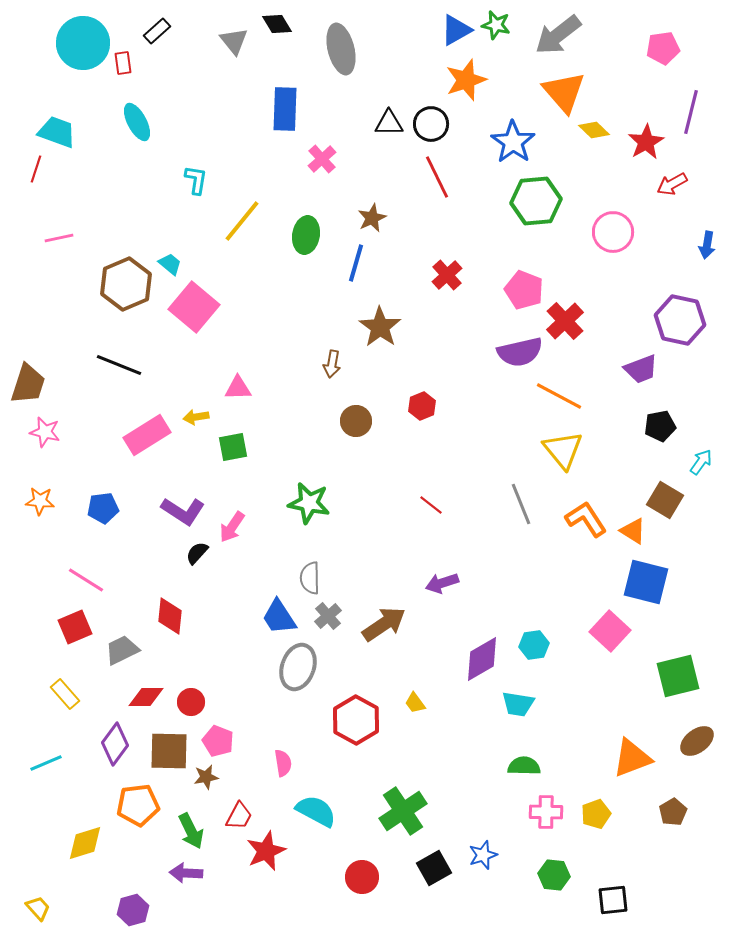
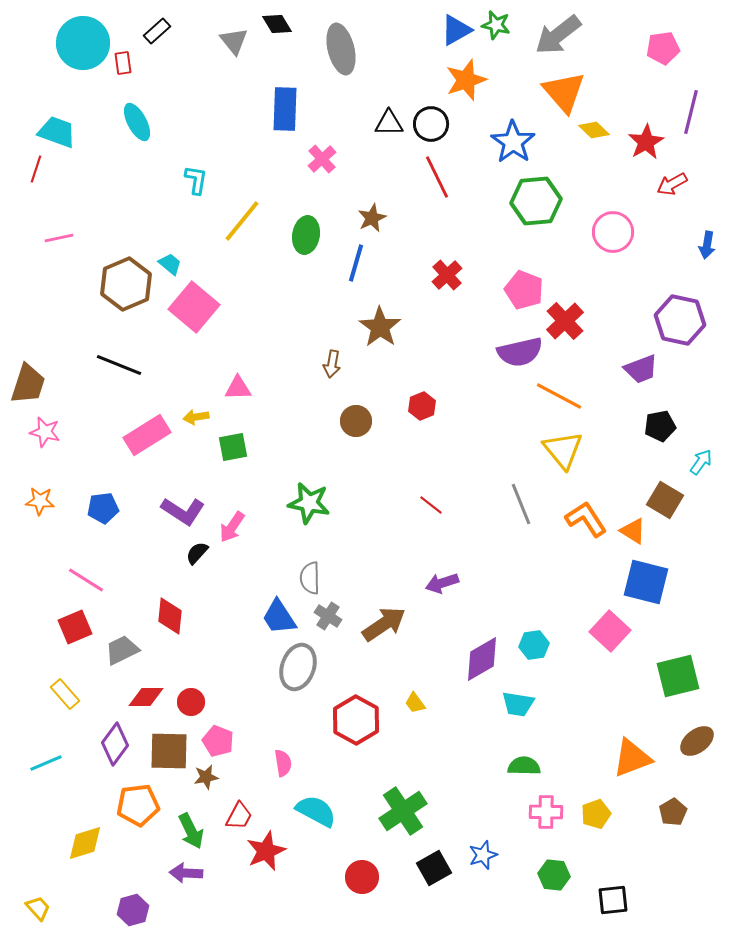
gray cross at (328, 616): rotated 16 degrees counterclockwise
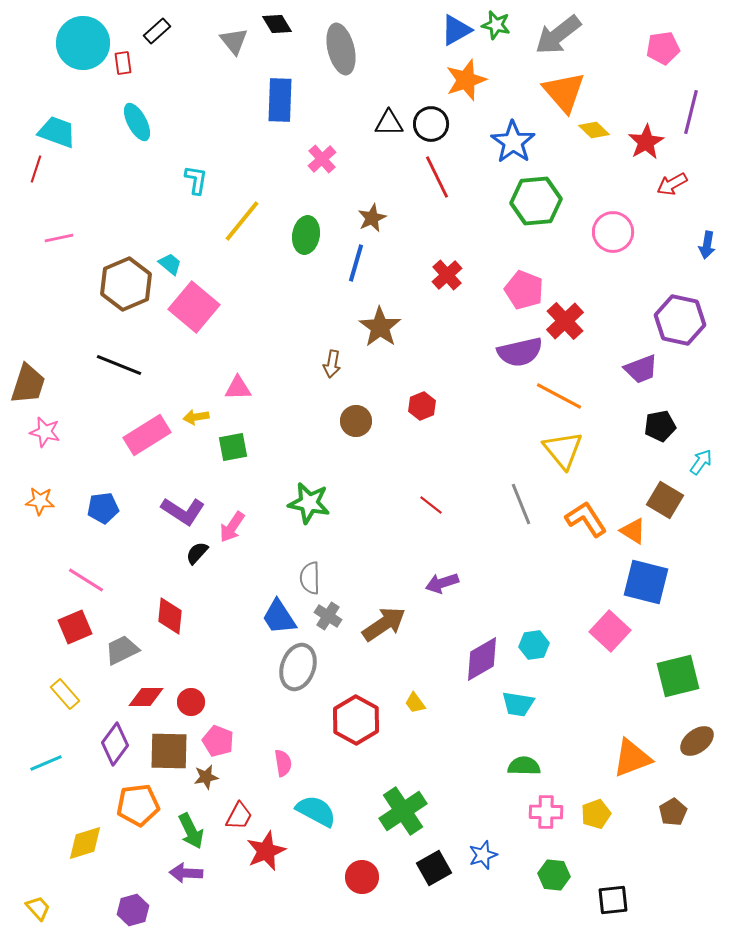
blue rectangle at (285, 109): moved 5 px left, 9 px up
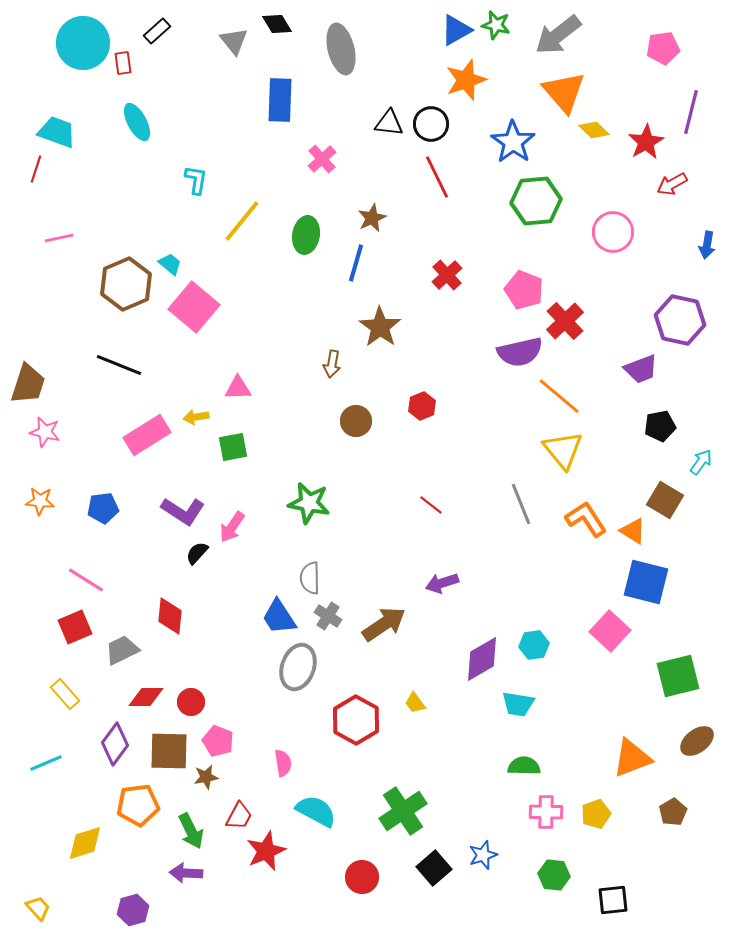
black triangle at (389, 123): rotated 8 degrees clockwise
orange line at (559, 396): rotated 12 degrees clockwise
black square at (434, 868): rotated 12 degrees counterclockwise
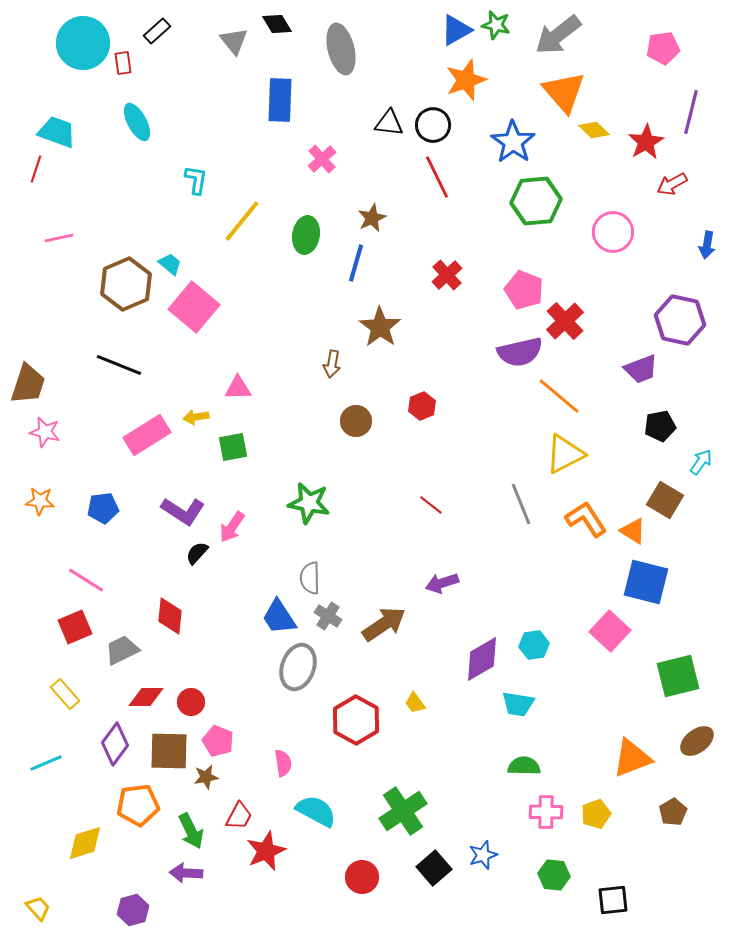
black circle at (431, 124): moved 2 px right, 1 px down
yellow triangle at (563, 450): moved 2 px right, 4 px down; rotated 42 degrees clockwise
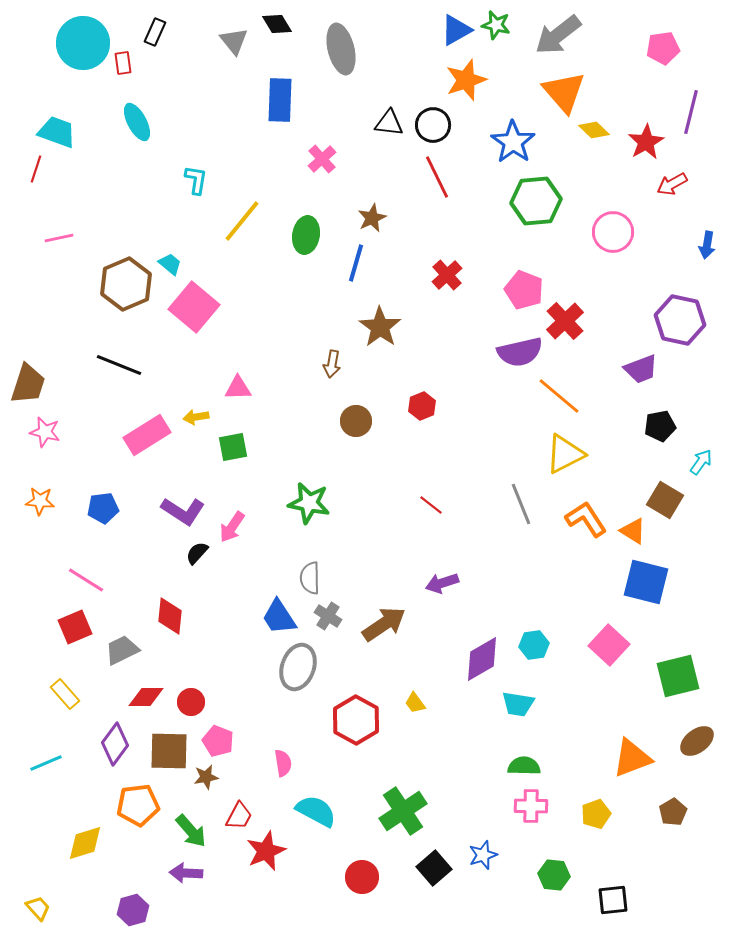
black rectangle at (157, 31): moved 2 px left, 1 px down; rotated 24 degrees counterclockwise
pink square at (610, 631): moved 1 px left, 14 px down
pink cross at (546, 812): moved 15 px left, 6 px up
green arrow at (191, 831): rotated 15 degrees counterclockwise
